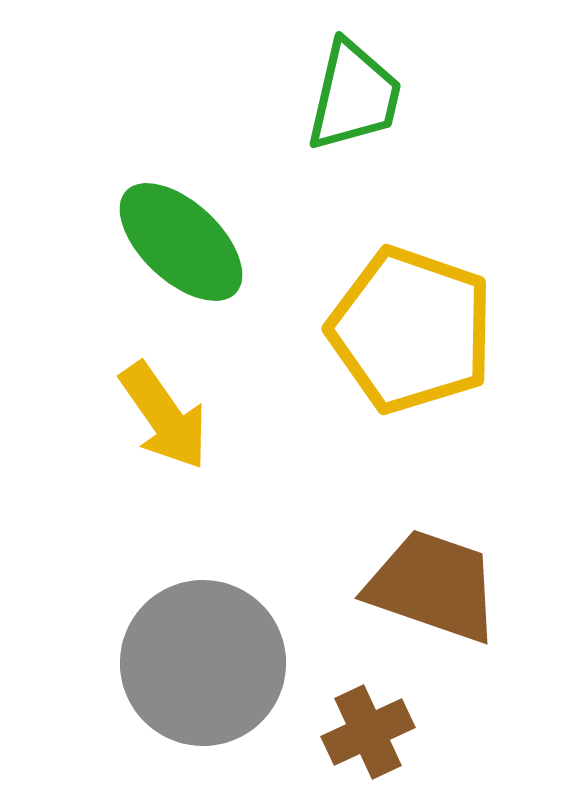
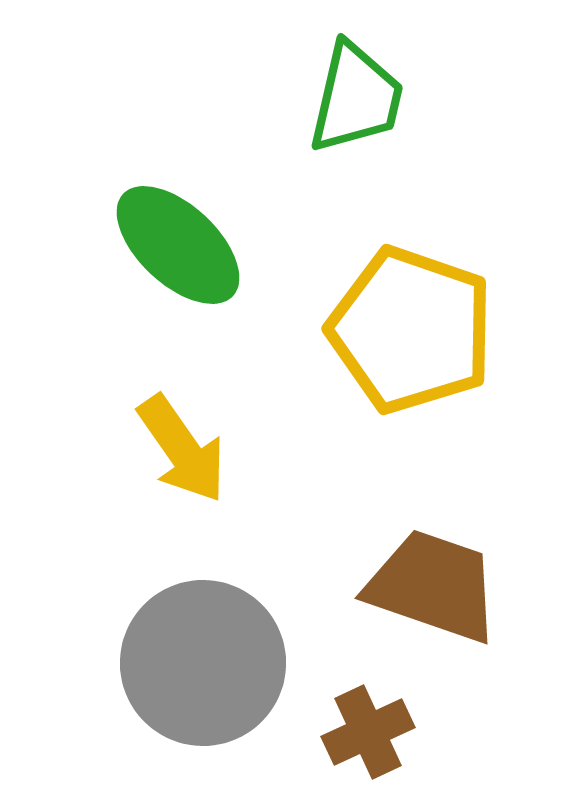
green trapezoid: moved 2 px right, 2 px down
green ellipse: moved 3 px left, 3 px down
yellow arrow: moved 18 px right, 33 px down
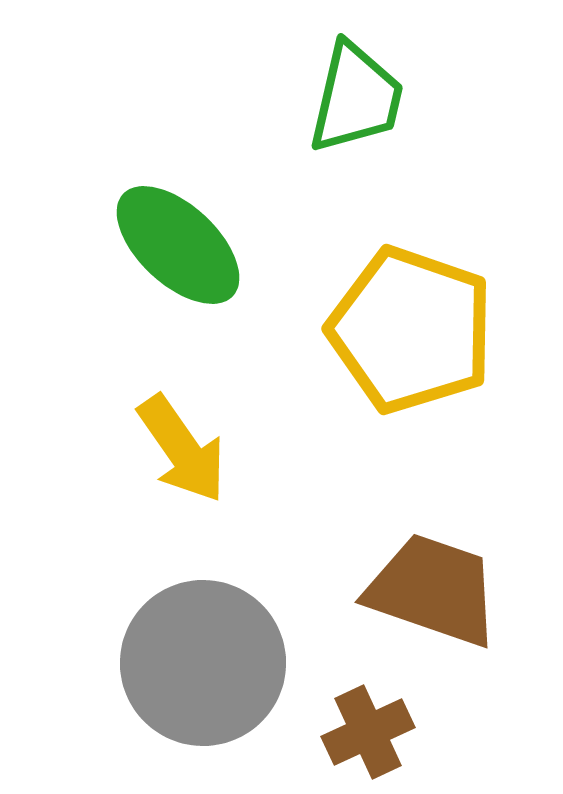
brown trapezoid: moved 4 px down
